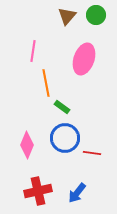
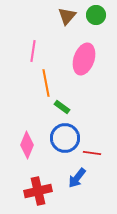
blue arrow: moved 15 px up
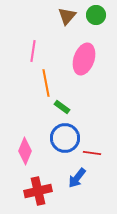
pink diamond: moved 2 px left, 6 px down
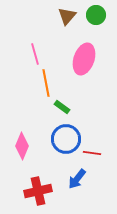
pink line: moved 2 px right, 3 px down; rotated 25 degrees counterclockwise
blue circle: moved 1 px right, 1 px down
pink diamond: moved 3 px left, 5 px up
blue arrow: moved 1 px down
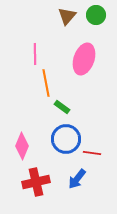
pink line: rotated 15 degrees clockwise
red cross: moved 2 px left, 9 px up
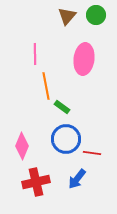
pink ellipse: rotated 12 degrees counterclockwise
orange line: moved 3 px down
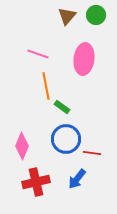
pink line: moved 3 px right; rotated 70 degrees counterclockwise
